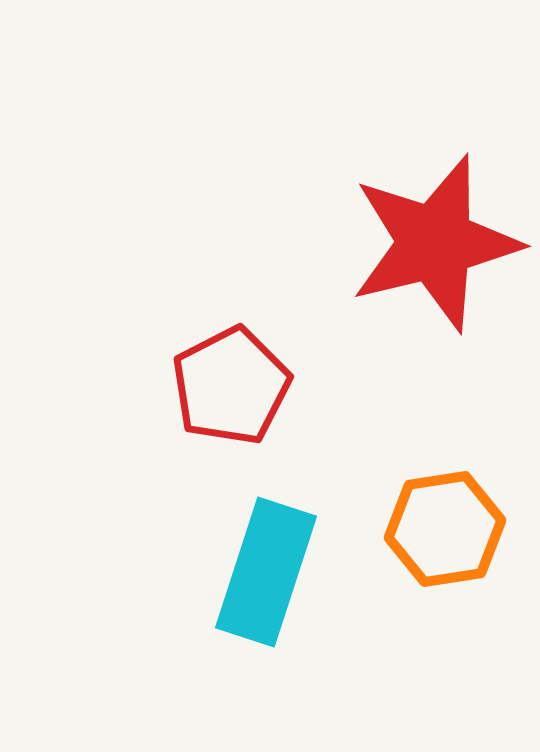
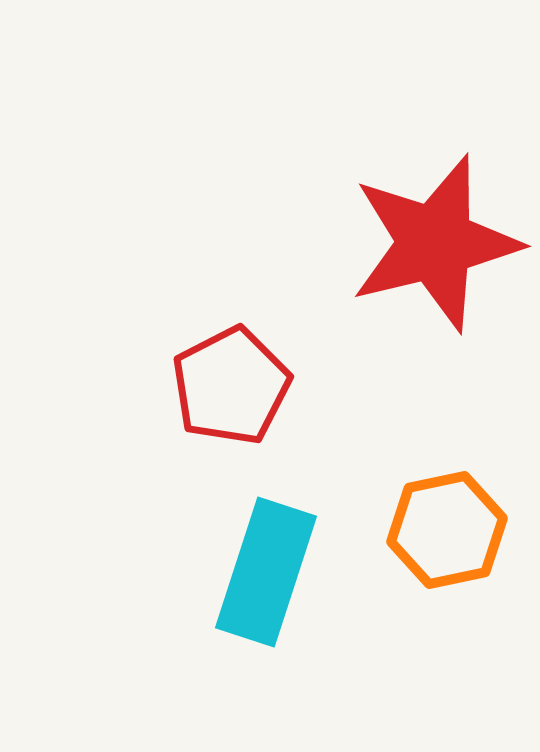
orange hexagon: moved 2 px right, 1 px down; rotated 3 degrees counterclockwise
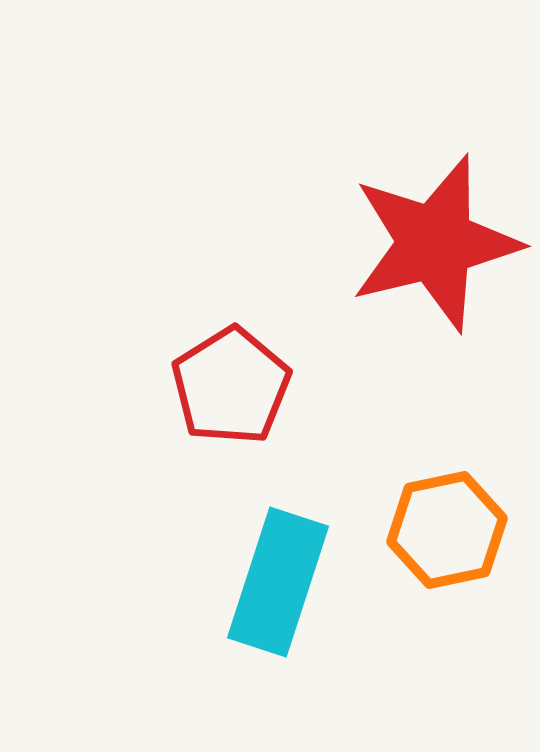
red pentagon: rotated 5 degrees counterclockwise
cyan rectangle: moved 12 px right, 10 px down
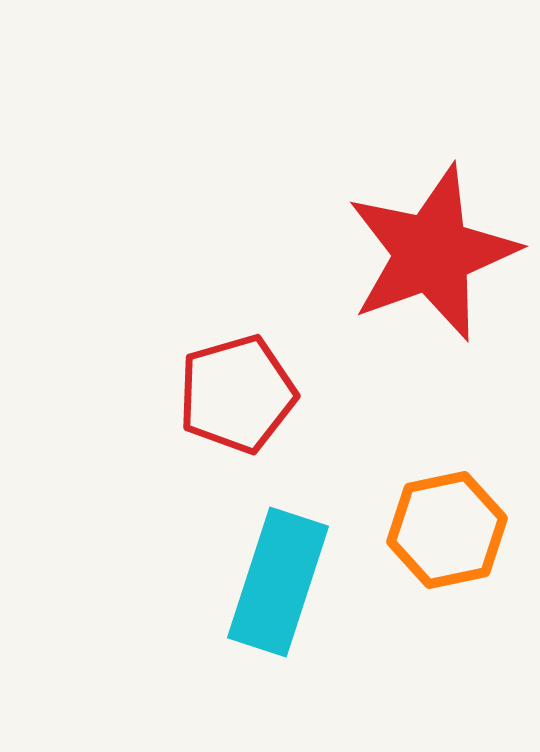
red star: moved 3 px left, 10 px down; rotated 6 degrees counterclockwise
red pentagon: moved 6 px right, 8 px down; rotated 16 degrees clockwise
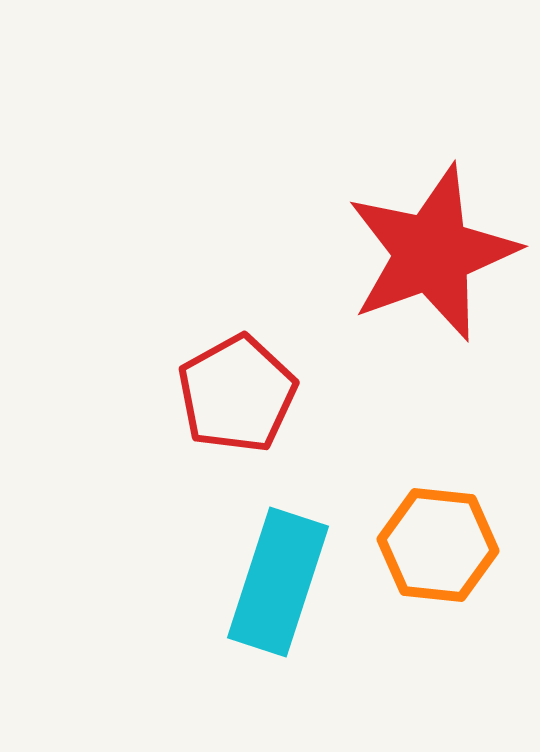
red pentagon: rotated 13 degrees counterclockwise
orange hexagon: moved 9 px left, 15 px down; rotated 18 degrees clockwise
